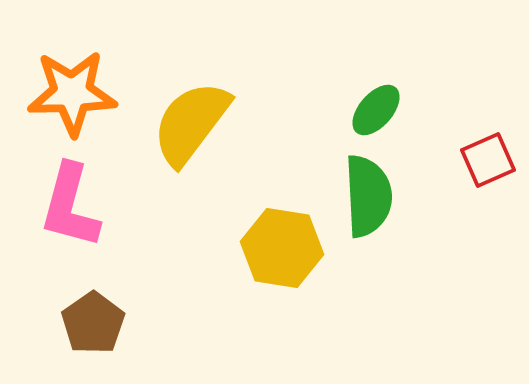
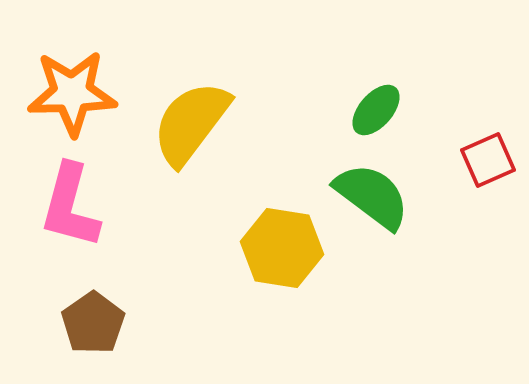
green semicircle: moved 4 px right; rotated 50 degrees counterclockwise
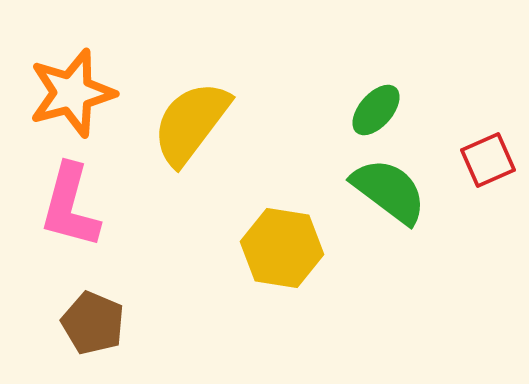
orange star: rotated 14 degrees counterclockwise
green semicircle: moved 17 px right, 5 px up
brown pentagon: rotated 14 degrees counterclockwise
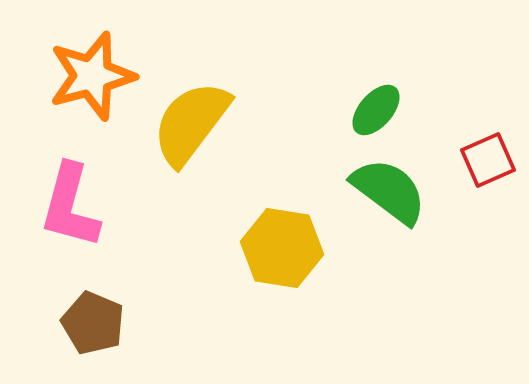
orange star: moved 20 px right, 17 px up
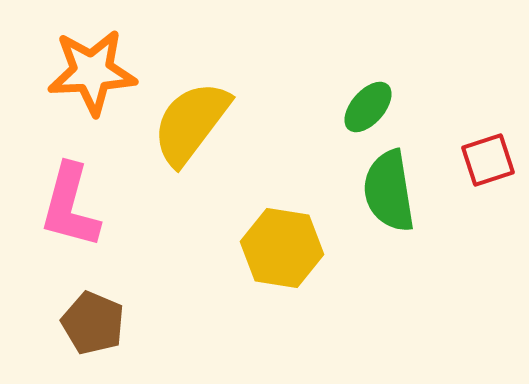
orange star: moved 4 px up; rotated 12 degrees clockwise
green ellipse: moved 8 px left, 3 px up
red square: rotated 6 degrees clockwise
green semicircle: rotated 136 degrees counterclockwise
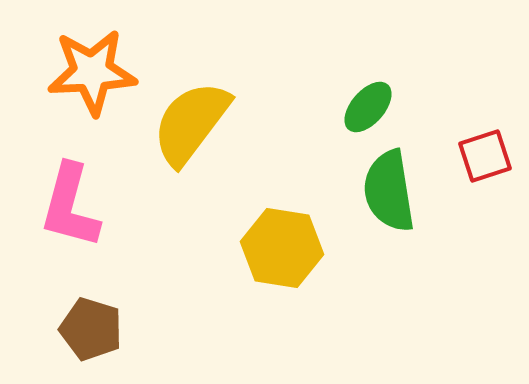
red square: moved 3 px left, 4 px up
brown pentagon: moved 2 px left, 6 px down; rotated 6 degrees counterclockwise
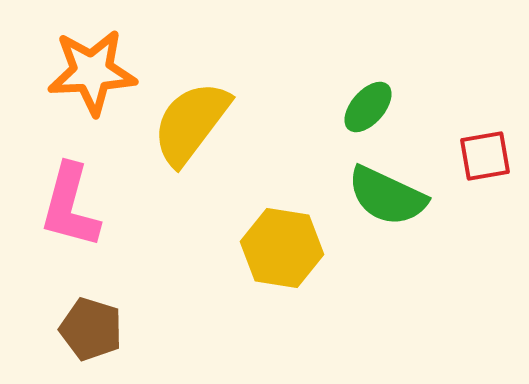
red square: rotated 8 degrees clockwise
green semicircle: moved 2 px left, 5 px down; rotated 56 degrees counterclockwise
